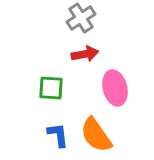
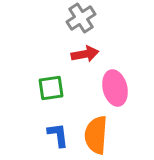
green square: rotated 12 degrees counterclockwise
orange semicircle: rotated 39 degrees clockwise
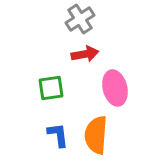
gray cross: moved 1 px left, 1 px down
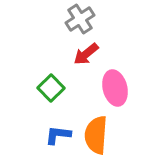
red arrow: moved 1 px right; rotated 152 degrees clockwise
green square: rotated 36 degrees counterclockwise
blue L-shape: rotated 76 degrees counterclockwise
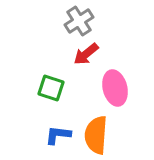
gray cross: moved 1 px left, 2 px down
green square: rotated 28 degrees counterclockwise
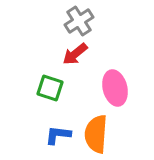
red arrow: moved 11 px left
green square: moved 1 px left
orange semicircle: moved 1 px up
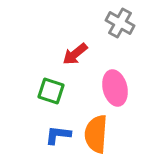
gray cross: moved 41 px right, 2 px down; rotated 28 degrees counterclockwise
green square: moved 1 px right, 3 px down
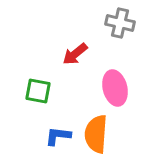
gray cross: rotated 16 degrees counterclockwise
green square: moved 13 px left; rotated 8 degrees counterclockwise
blue L-shape: moved 1 px down
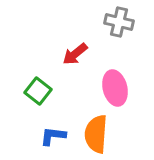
gray cross: moved 1 px left, 1 px up
green square: rotated 28 degrees clockwise
blue L-shape: moved 5 px left
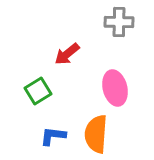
gray cross: rotated 12 degrees counterclockwise
red arrow: moved 8 px left
green square: rotated 20 degrees clockwise
